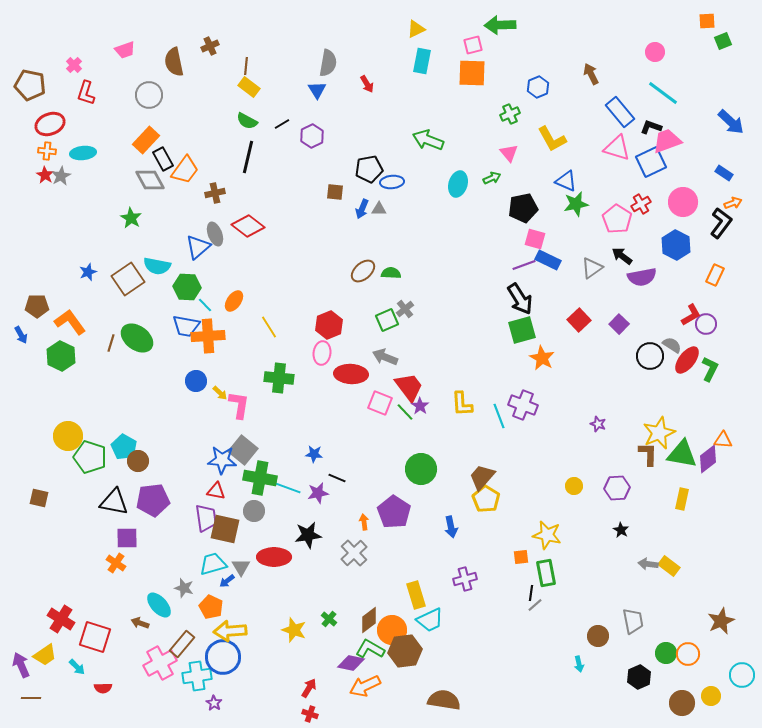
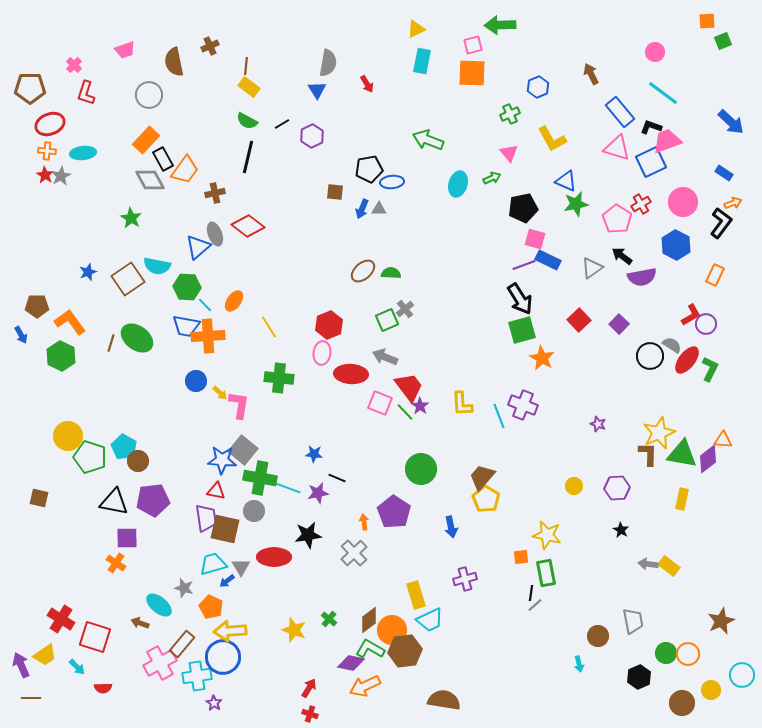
brown pentagon at (30, 85): moved 3 px down; rotated 12 degrees counterclockwise
cyan ellipse at (159, 605): rotated 8 degrees counterclockwise
yellow circle at (711, 696): moved 6 px up
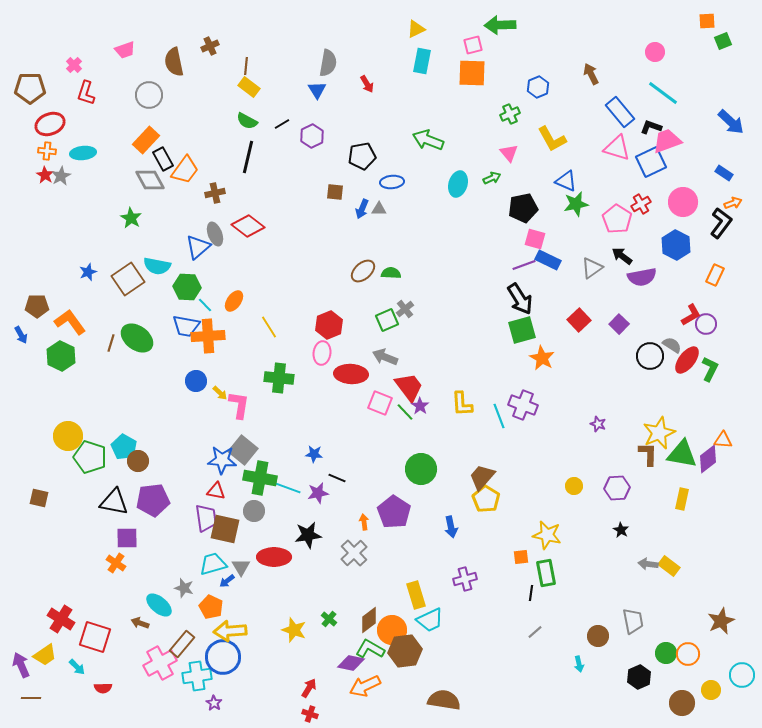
black pentagon at (369, 169): moved 7 px left, 13 px up
gray line at (535, 605): moved 27 px down
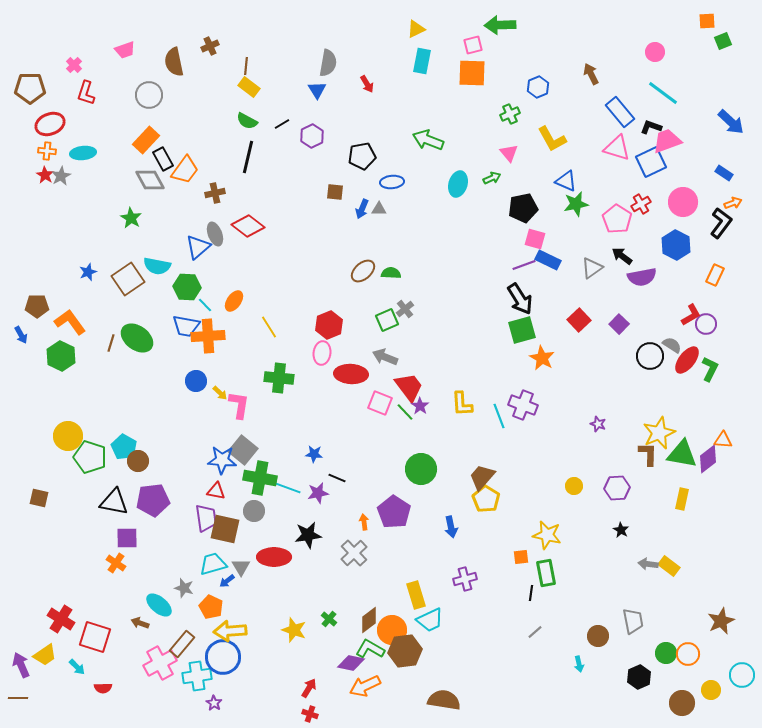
brown line at (31, 698): moved 13 px left
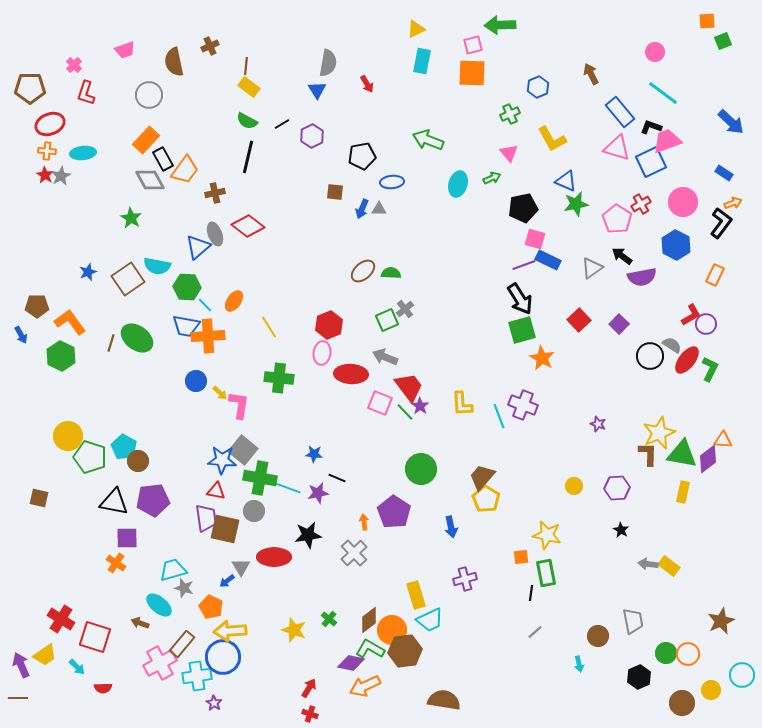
yellow rectangle at (682, 499): moved 1 px right, 7 px up
cyan trapezoid at (213, 564): moved 40 px left, 6 px down
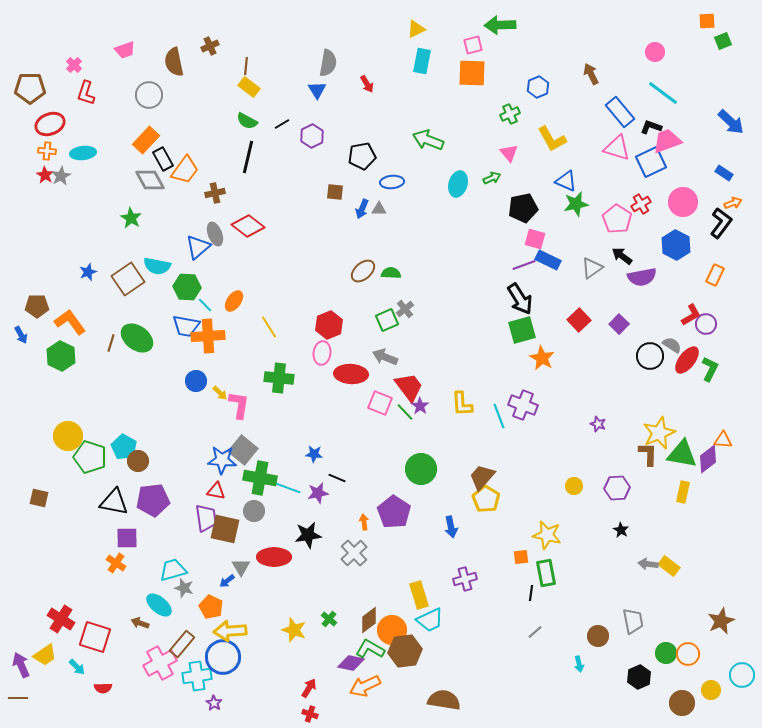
yellow rectangle at (416, 595): moved 3 px right
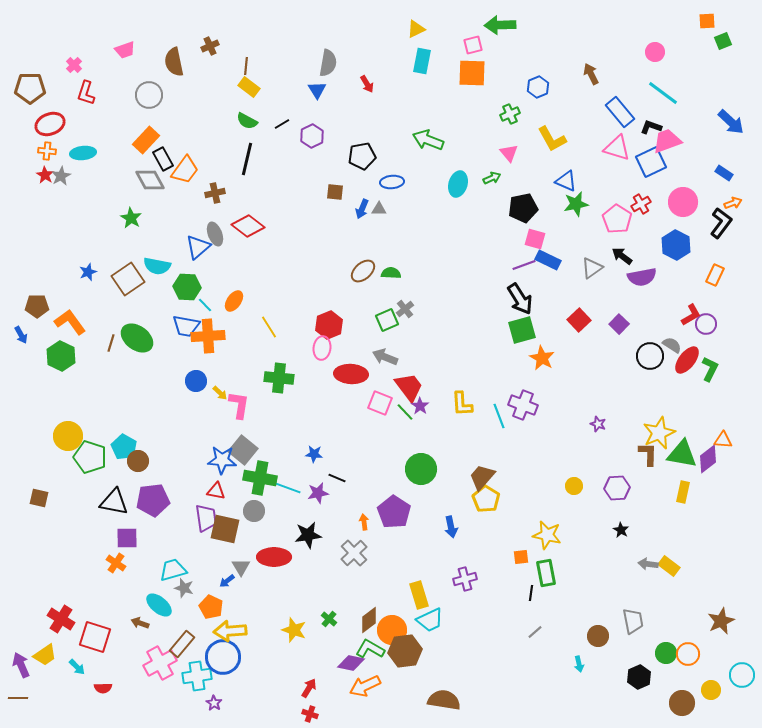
black line at (248, 157): moved 1 px left, 2 px down
pink ellipse at (322, 353): moved 5 px up
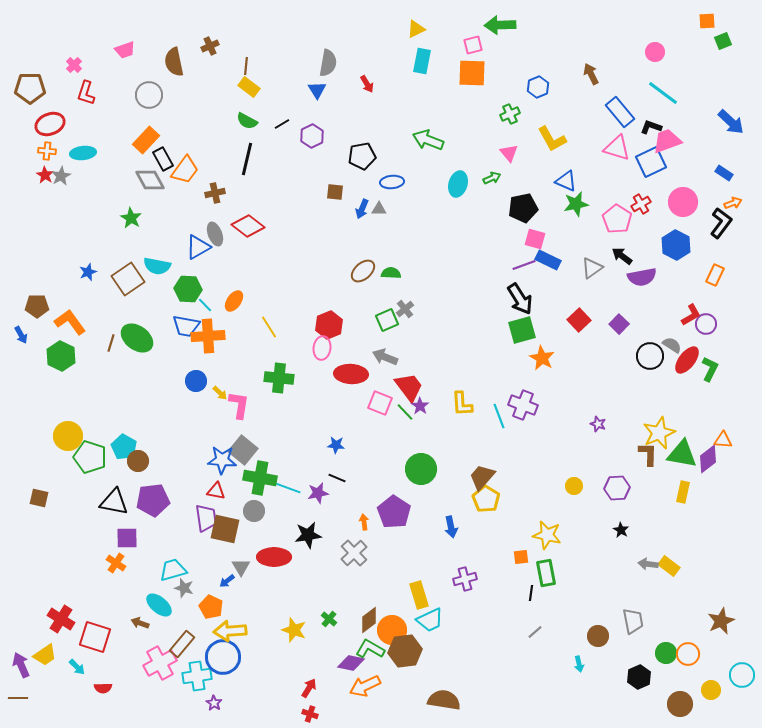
blue triangle at (198, 247): rotated 12 degrees clockwise
green hexagon at (187, 287): moved 1 px right, 2 px down
blue star at (314, 454): moved 22 px right, 9 px up
brown circle at (682, 703): moved 2 px left, 1 px down
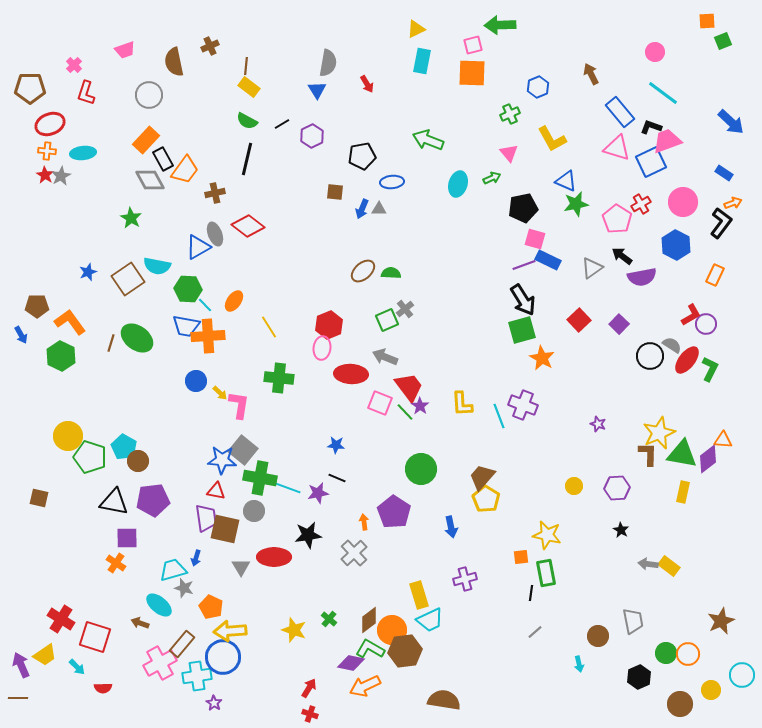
black arrow at (520, 299): moved 3 px right, 1 px down
blue arrow at (227, 581): moved 31 px left, 23 px up; rotated 35 degrees counterclockwise
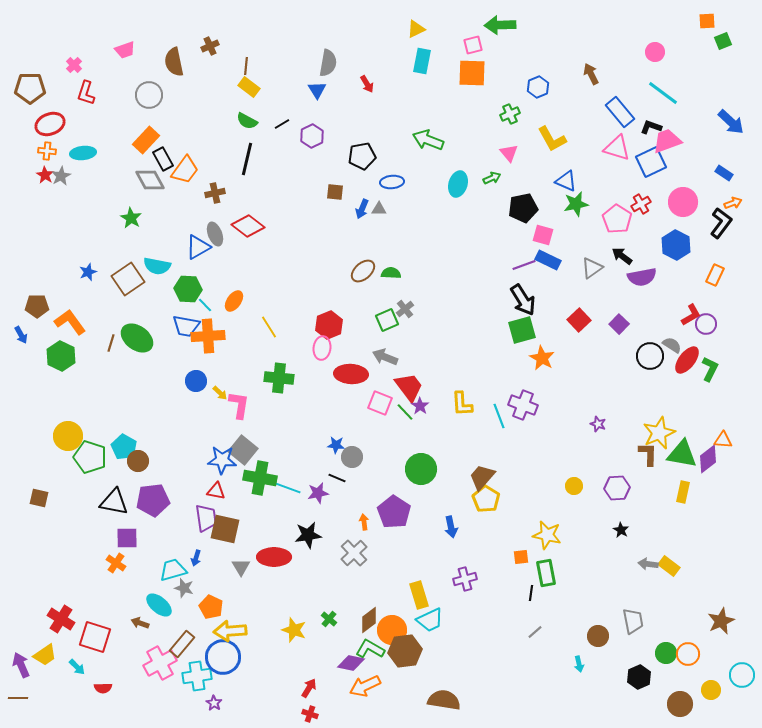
pink square at (535, 239): moved 8 px right, 4 px up
gray circle at (254, 511): moved 98 px right, 54 px up
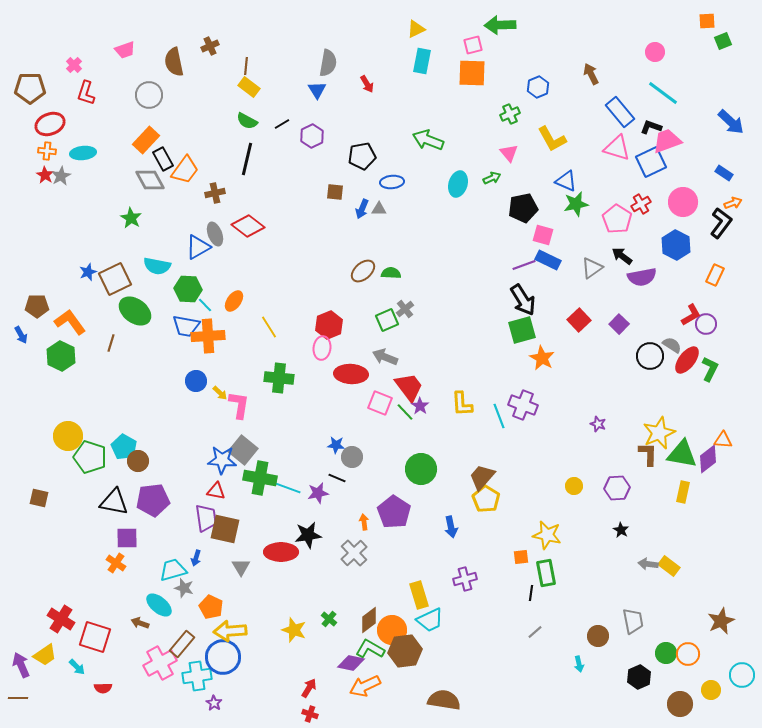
brown square at (128, 279): moved 13 px left; rotated 8 degrees clockwise
green ellipse at (137, 338): moved 2 px left, 27 px up
red ellipse at (274, 557): moved 7 px right, 5 px up
